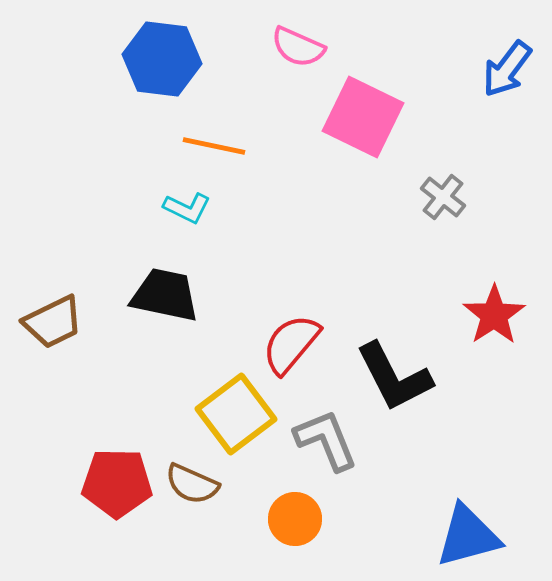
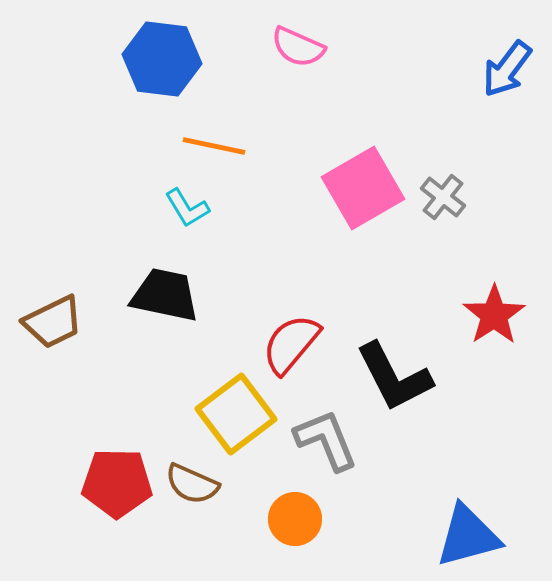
pink square: moved 71 px down; rotated 34 degrees clockwise
cyan L-shape: rotated 33 degrees clockwise
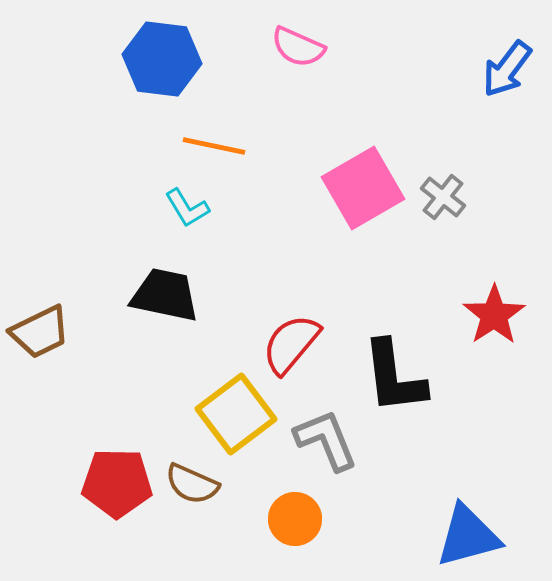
brown trapezoid: moved 13 px left, 10 px down
black L-shape: rotated 20 degrees clockwise
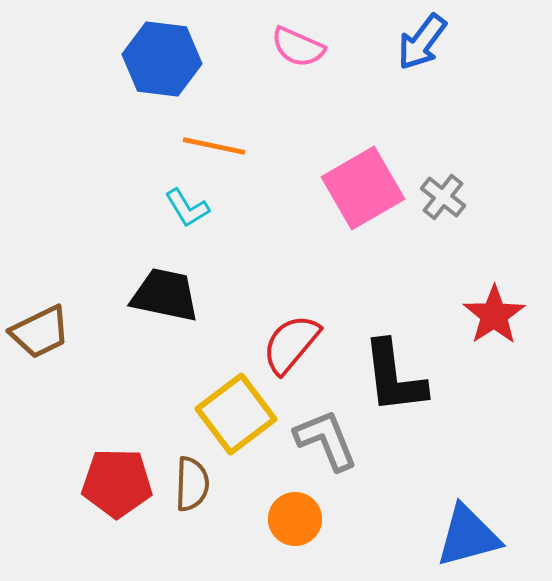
blue arrow: moved 85 px left, 27 px up
brown semicircle: rotated 112 degrees counterclockwise
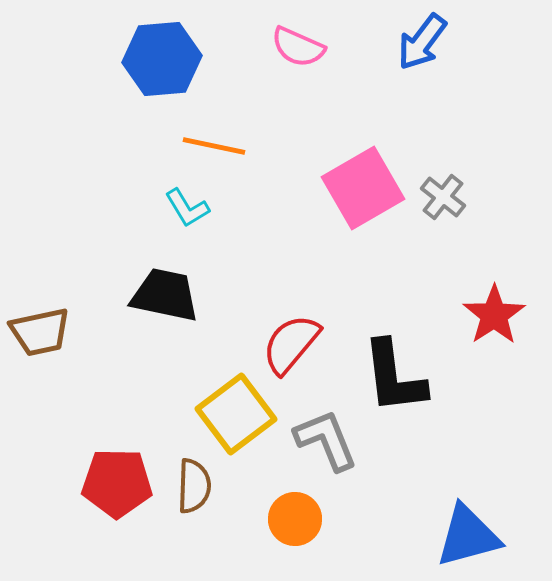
blue hexagon: rotated 12 degrees counterclockwise
brown trapezoid: rotated 14 degrees clockwise
brown semicircle: moved 2 px right, 2 px down
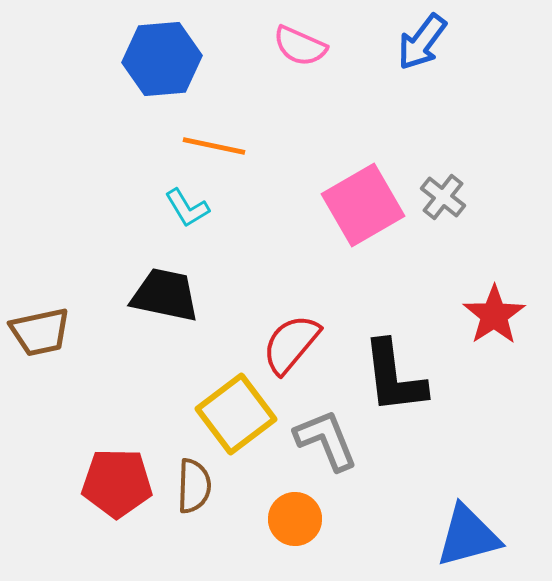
pink semicircle: moved 2 px right, 1 px up
pink square: moved 17 px down
